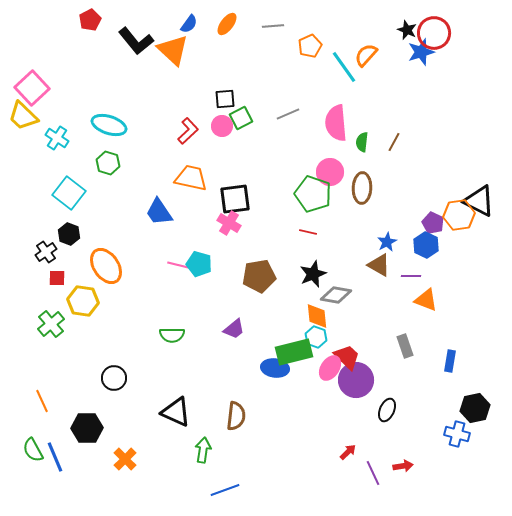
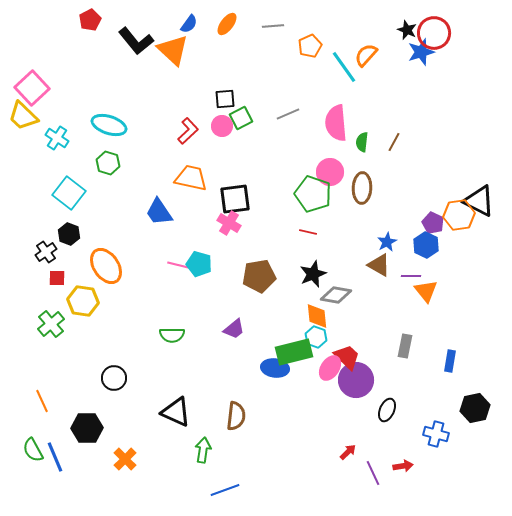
orange triangle at (426, 300): moved 9 px up; rotated 30 degrees clockwise
gray rectangle at (405, 346): rotated 30 degrees clockwise
blue cross at (457, 434): moved 21 px left
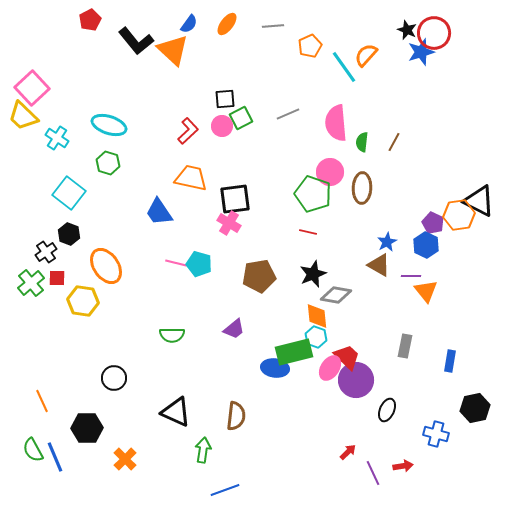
pink line at (178, 265): moved 2 px left, 2 px up
green cross at (51, 324): moved 20 px left, 41 px up
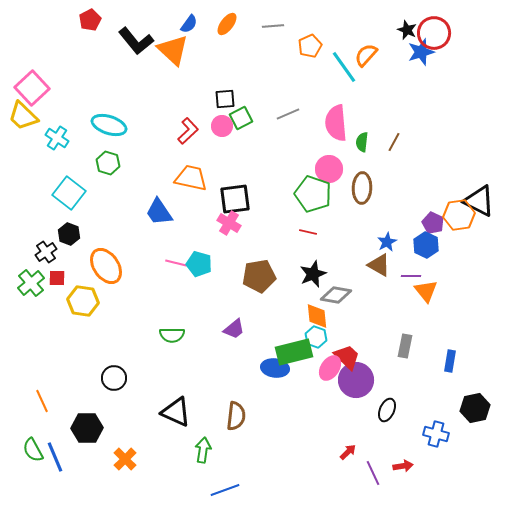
pink circle at (330, 172): moved 1 px left, 3 px up
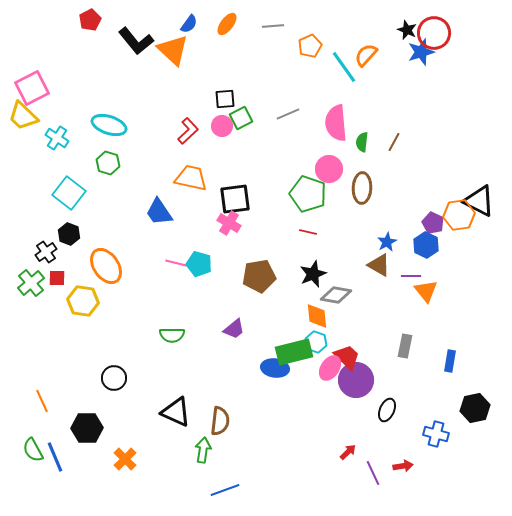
pink square at (32, 88): rotated 16 degrees clockwise
green pentagon at (313, 194): moved 5 px left
cyan hexagon at (316, 337): moved 5 px down
brown semicircle at (236, 416): moved 16 px left, 5 px down
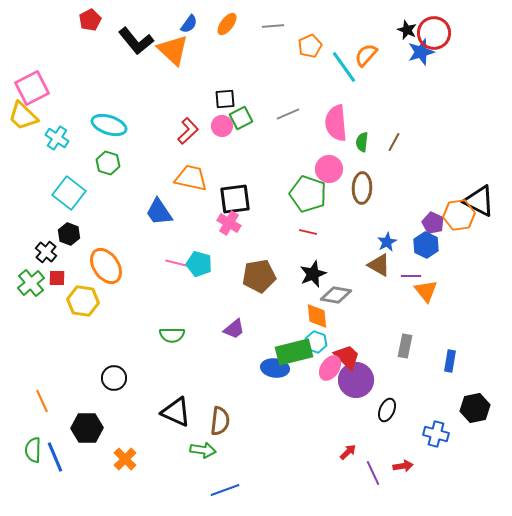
black cross at (46, 252): rotated 15 degrees counterclockwise
green semicircle at (33, 450): rotated 30 degrees clockwise
green arrow at (203, 450): rotated 90 degrees clockwise
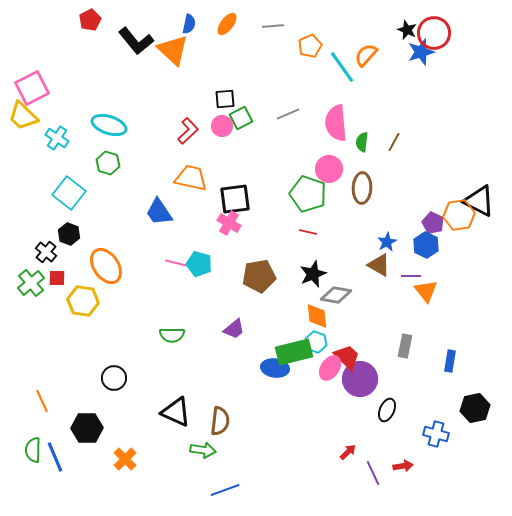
blue semicircle at (189, 24): rotated 24 degrees counterclockwise
cyan line at (344, 67): moved 2 px left
purple circle at (356, 380): moved 4 px right, 1 px up
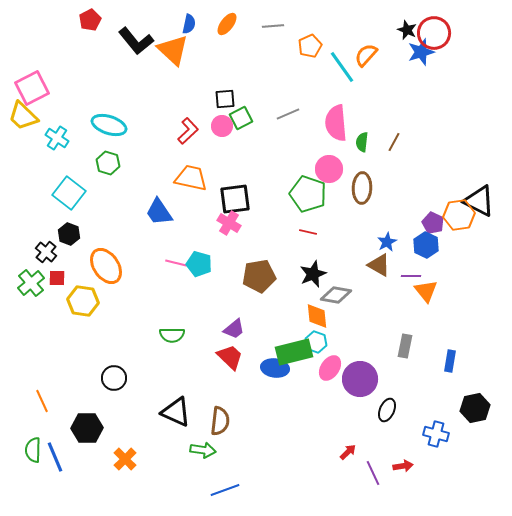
red trapezoid at (347, 357): moved 117 px left
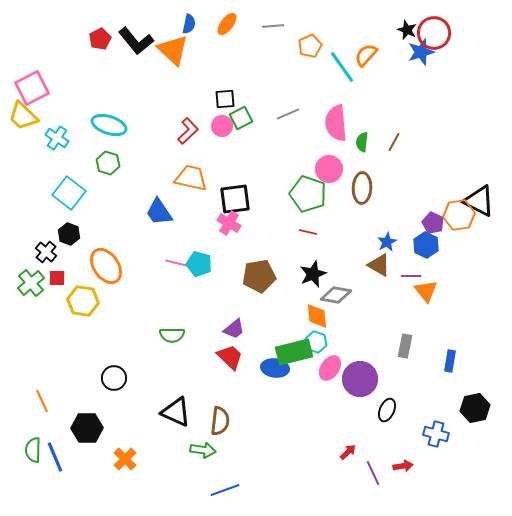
red pentagon at (90, 20): moved 10 px right, 19 px down
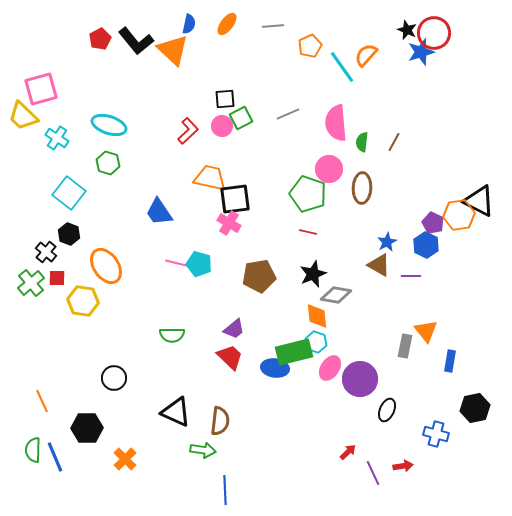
pink square at (32, 88): moved 9 px right, 1 px down; rotated 12 degrees clockwise
orange trapezoid at (191, 178): moved 19 px right
orange triangle at (426, 291): moved 40 px down
blue line at (225, 490): rotated 72 degrees counterclockwise
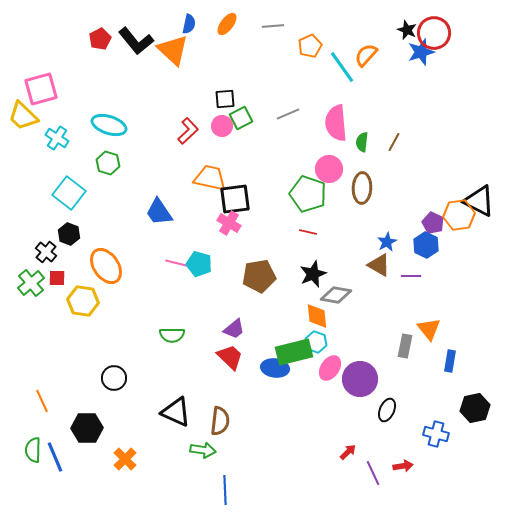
orange triangle at (426, 331): moved 3 px right, 2 px up
